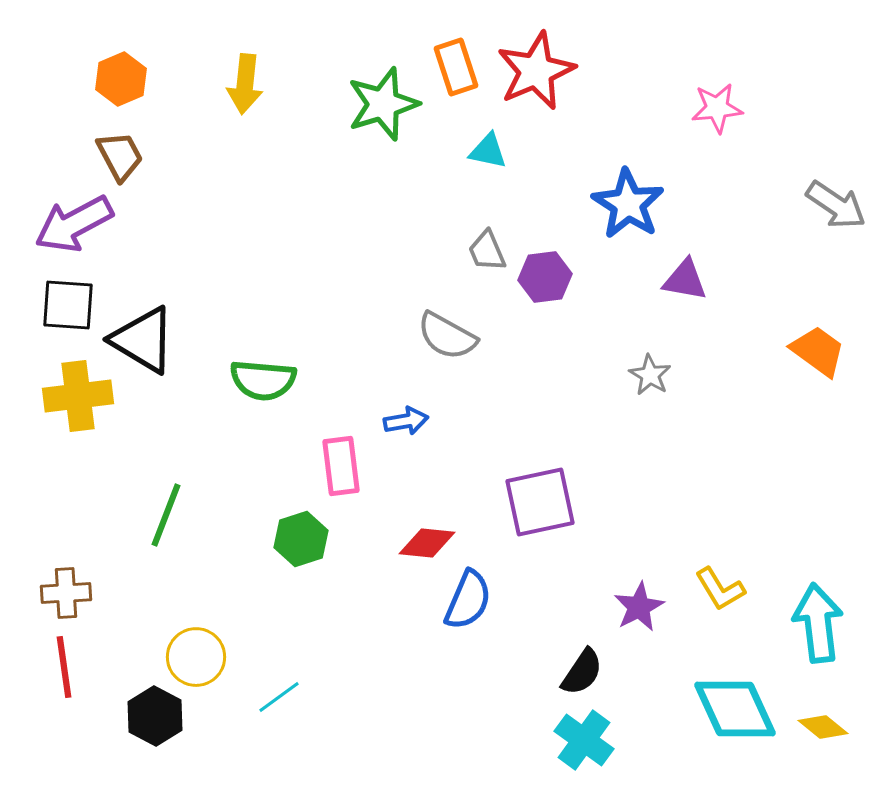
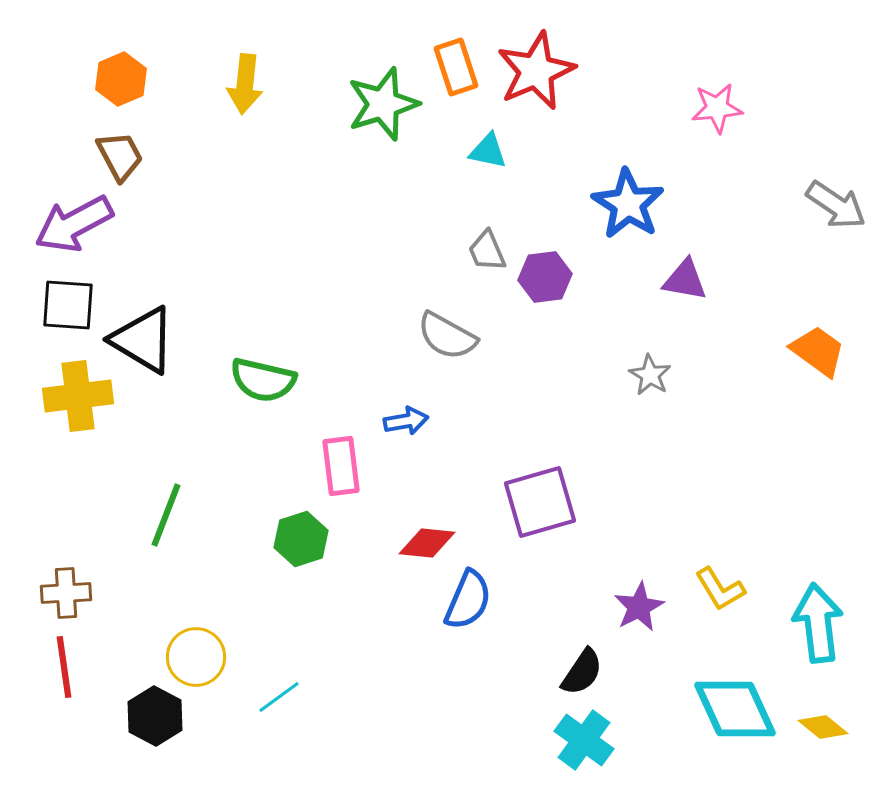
green semicircle: rotated 8 degrees clockwise
purple square: rotated 4 degrees counterclockwise
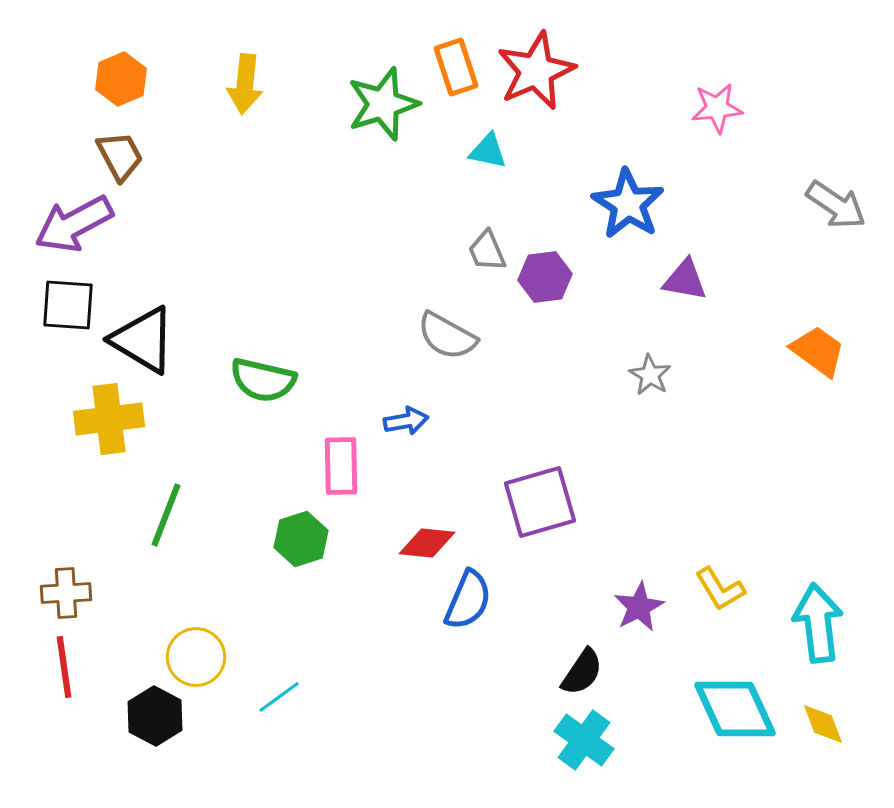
yellow cross: moved 31 px right, 23 px down
pink rectangle: rotated 6 degrees clockwise
yellow diamond: moved 3 px up; rotated 30 degrees clockwise
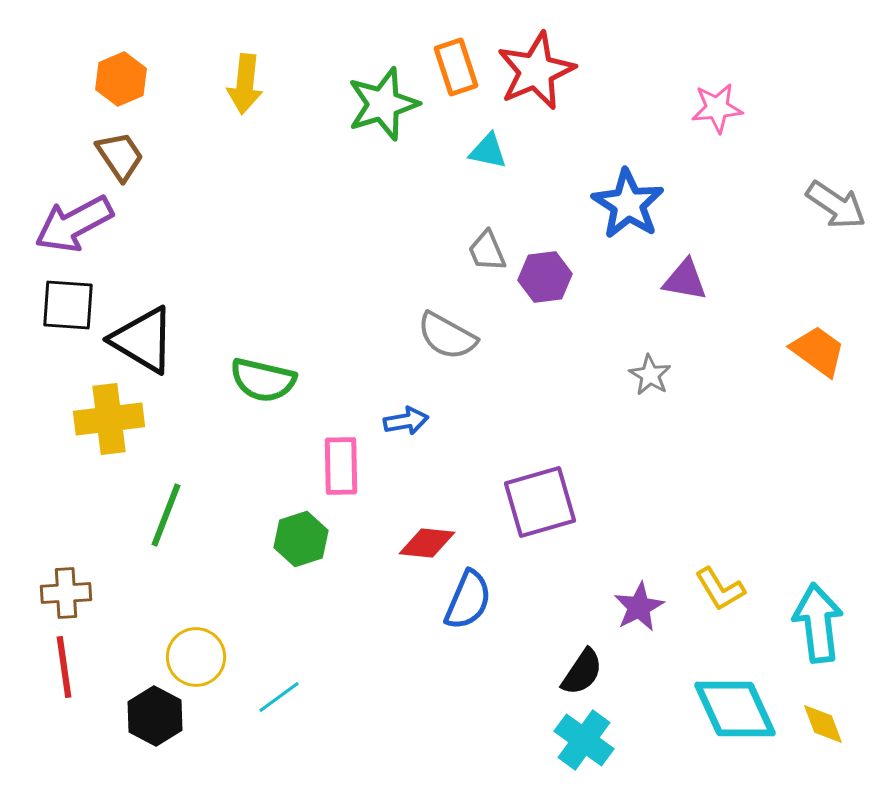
brown trapezoid: rotated 6 degrees counterclockwise
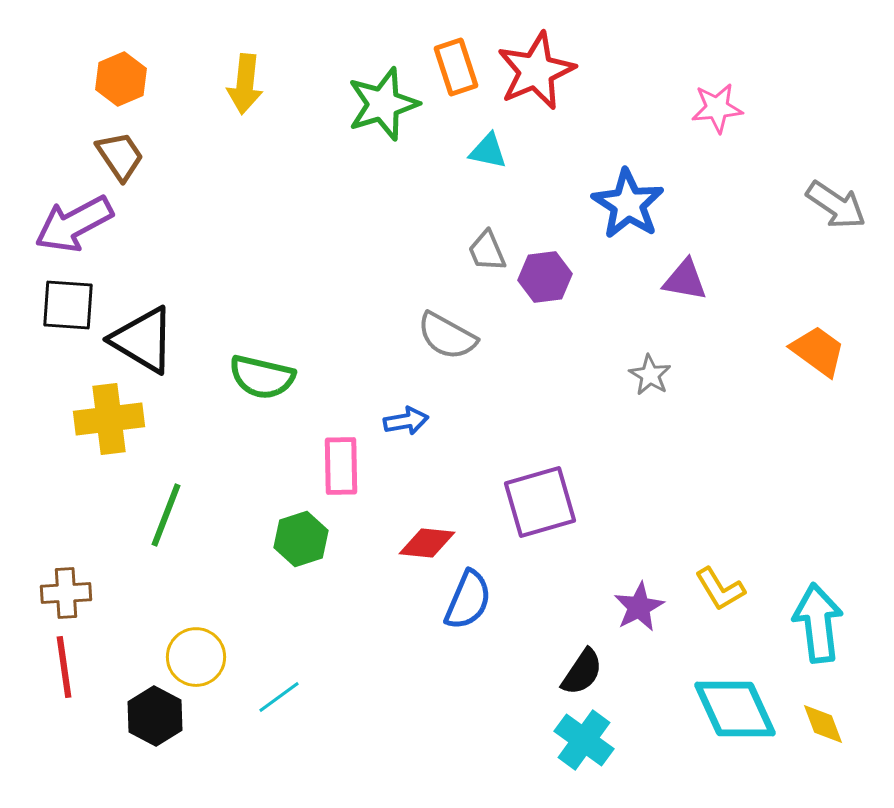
green semicircle: moved 1 px left, 3 px up
